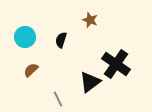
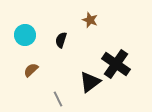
cyan circle: moved 2 px up
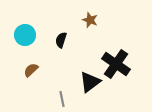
gray line: moved 4 px right; rotated 14 degrees clockwise
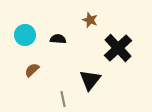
black semicircle: moved 3 px left, 1 px up; rotated 77 degrees clockwise
black cross: moved 2 px right, 16 px up; rotated 12 degrees clockwise
brown semicircle: moved 1 px right
black triangle: moved 2 px up; rotated 15 degrees counterclockwise
gray line: moved 1 px right
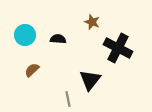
brown star: moved 2 px right, 2 px down
black cross: rotated 20 degrees counterclockwise
gray line: moved 5 px right
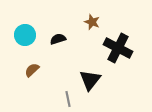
black semicircle: rotated 21 degrees counterclockwise
